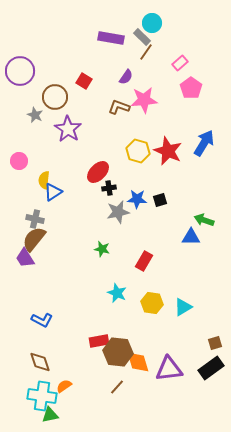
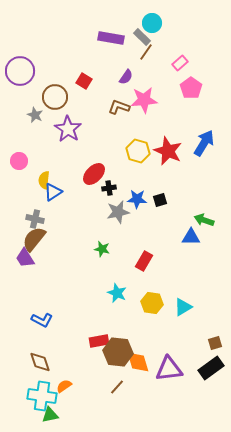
red ellipse at (98, 172): moved 4 px left, 2 px down
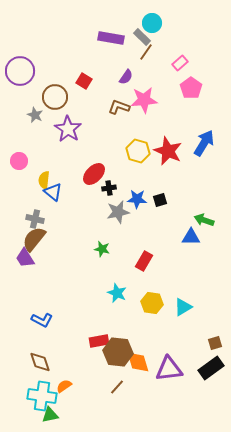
blue triangle at (53, 192): rotated 48 degrees counterclockwise
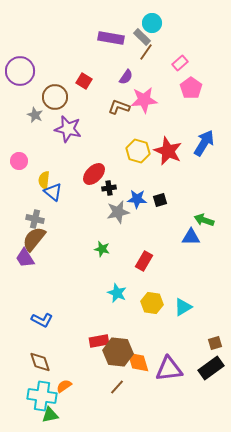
purple star at (68, 129): rotated 20 degrees counterclockwise
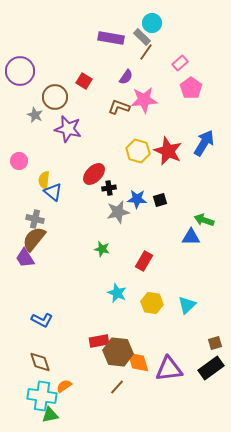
cyan triangle at (183, 307): moved 4 px right, 2 px up; rotated 12 degrees counterclockwise
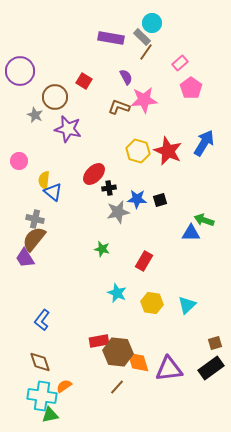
purple semicircle at (126, 77): rotated 63 degrees counterclockwise
blue triangle at (191, 237): moved 4 px up
blue L-shape at (42, 320): rotated 100 degrees clockwise
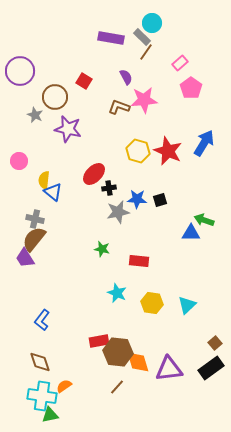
red rectangle at (144, 261): moved 5 px left; rotated 66 degrees clockwise
brown square at (215, 343): rotated 24 degrees counterclockwise
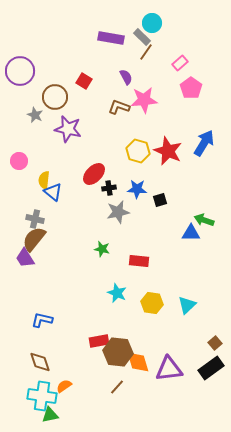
blue star at (137, 199): moved 10 px up
blue L-shape at (42, 320): rotated 65 degrees clockwise
